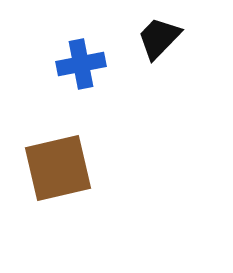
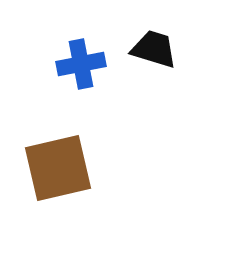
black trapezoid: moved 5 px left, 11 px down; rotated 63 degrees clockwise
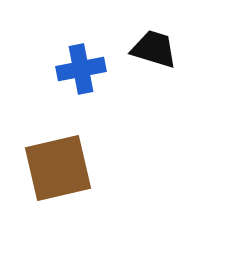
blue cross: moved 5 px down
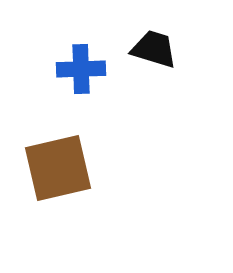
blue cross: rotated 9 degrees clockwise
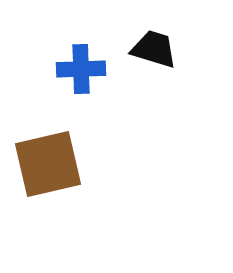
brown square: moved 10 px left, 4 px up
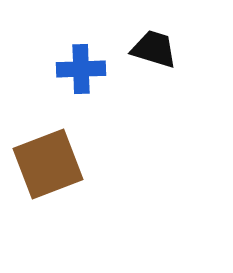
brown square: rotated 8 degrees counterclockwise
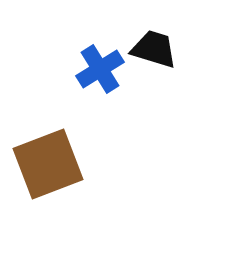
blue cross: moved 19 px right; rotated 30 degrees counterclockwise
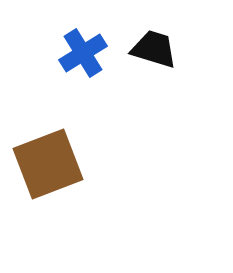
blue cross: moved 17 px left, 16 px up
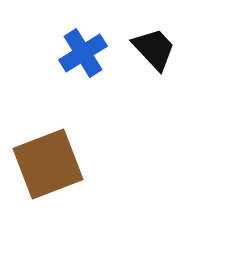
black trapezoid: rotated 30 degrees clockwise
